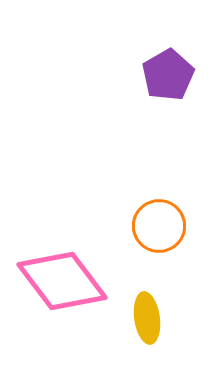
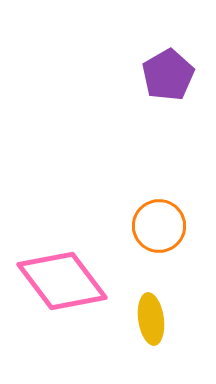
yellow ellipse: moved 4 px right, 1 px down
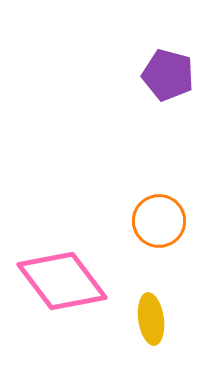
purple pentagon: rotated 27 degrees counterclockwise
orange circle: moved 5 px up
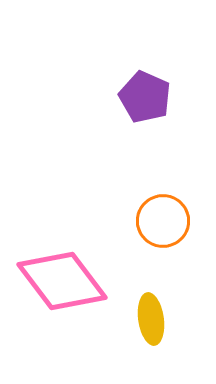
purple pentagon: moved 23 px left, 22 px down; rotated 9 degrees clockwise
orange circle: moved 4 px right
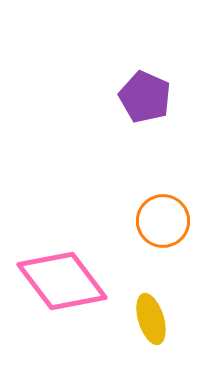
yellow ellipse: rotated 9 degrees counterclockwise
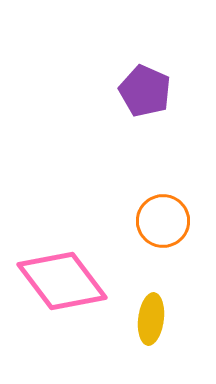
purple pentagon: moved 6 px up
yellow ellipse: rotated 24 degrees clockwise
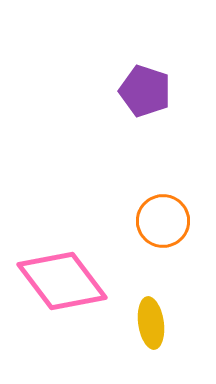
purple pentagon: rotated 6 degrees counterclockwise
yellow ellipse: moved 4 px down; rotated 15 degrees counterclockwise
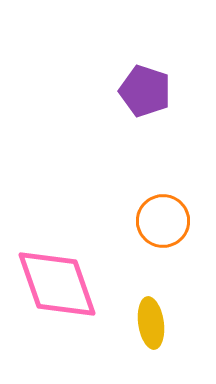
pink diamond: moved 5 px left, 3 px down; rotated 18 degrees clockwise
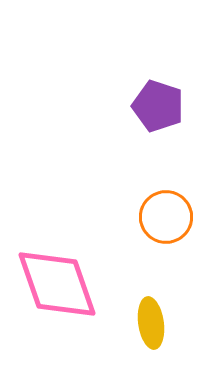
purple pentagon: moved 13 px right, 15 px down
orange circle: moved 3 px right, 4 px up
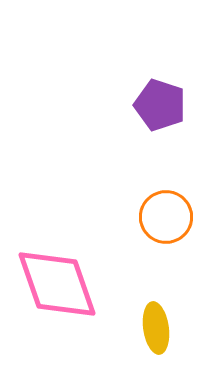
purple pentagon: moved 2 px right, 1 px up
yellow ellipse: moved 5 px right, 5 px down
